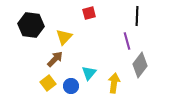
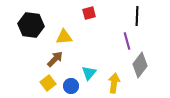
yellow triangle: rotated 42 degrees clockwise
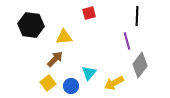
yellow arrow: rotated 126 degrees counterclockwise
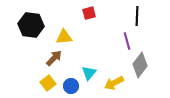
brown arrow: moved 1 px left, 1 px up
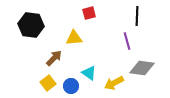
yellow triangle: moved 10 px right, 1 px down
gray diamond: moved 2 px right, 3 px down; rotated 60 degrees clockwise
cyan triangle: rotated 35 degrees counterclockwise
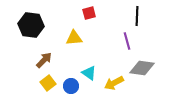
brown arrow: moved 10 px left, 2 px down
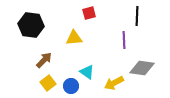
purple line: moved 3 px left, 1 px up; rotated 12 degrees clockwise
cyan triangle: moved 2 px left, 1 px up
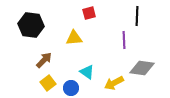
blue circle: moved 2 px down
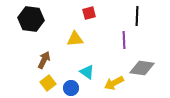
black hexagon: moved 6 px up
yellow triangle: moved 1 px right, 1 px down
brown arrow: rotated 18 degrees counterclockwise
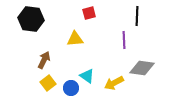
cyan triangle: moved 4 px down
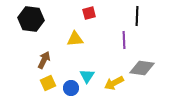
cyan triangle: rotated 28 degrees clockwise
yellow square: rotated 14 degrees clockwise
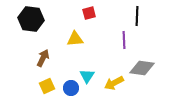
brown arrow: moved 1 px left, 2 px up
yellow square: moved 1 px left, 3 px down
